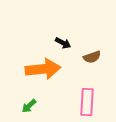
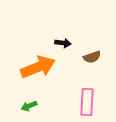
black arrow: rotated 21 degrees counterclockwise
orange arrow: moved 5 px left, 2 px up; rotated 16 degrees counterclockwise
green arrow: rotated 21 degrees clockwise
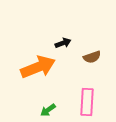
black arrow: rotated 28 degrees counterclockwise
green arrow: moved 19 px right, 4 px down; rotated 14 degrees counterclockwise
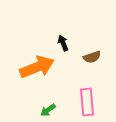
black arrow: rotated 91 degrees counterclockwise
orange arrow: moved 1 px left
pink rectangle: rotated 8 degrees counterclockwise
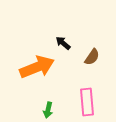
black arrow: rotated 28 degrees counterclockwise
brown semicircle: rotated 36 degrees counterclockwise
green arrow: rotated 42 degrees counterclockwise
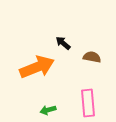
brown semicircle: rotated 114 degrees counterclockwise
pink rectangle: moved 1 px right, 1 px down
green arrow: rotated 63 degrees clockwise
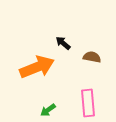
green arrow: rotated 21 degrees counterclockwise
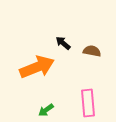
brown semicircle: moved 6 px up
green arrow: moved 2 px left
